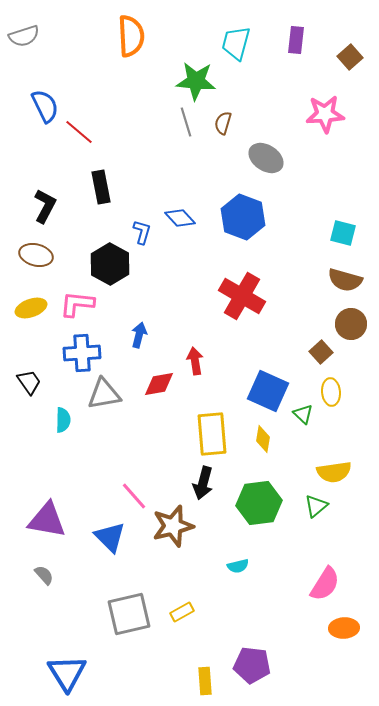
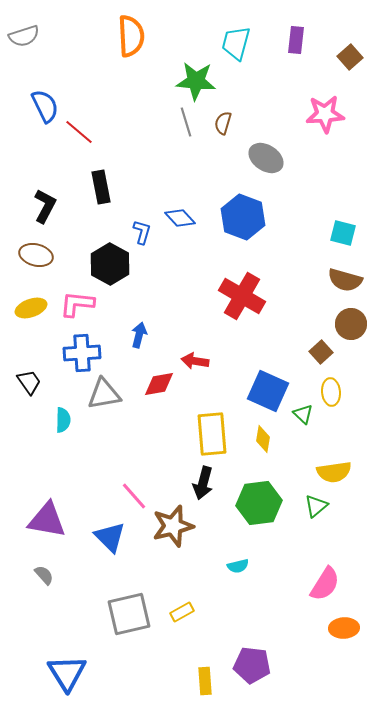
red arrow at (195, 361): rotated 72 degrees counterclockwise
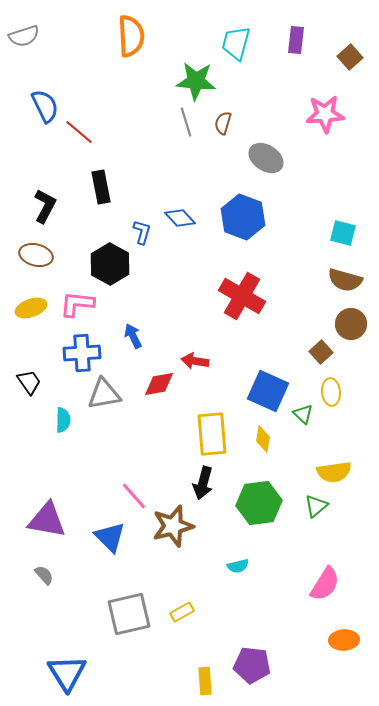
blue arrow at (139, 335): moved 6 px left, 1 px down; rotated 40 degrees counterclockwise
orange ellipse at (344, 628): moved 12 px down
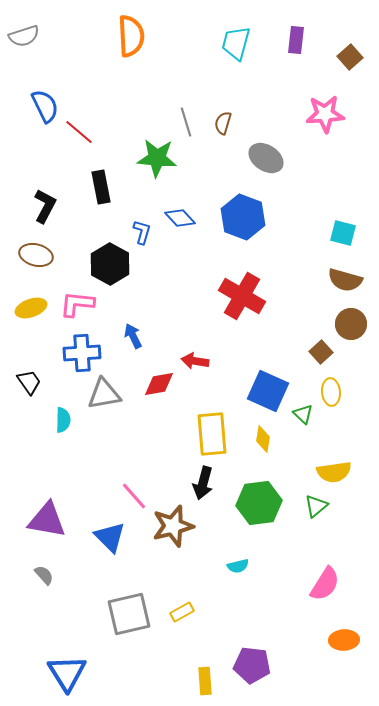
green star at (196, 81): moved 39 px left, 77 px down
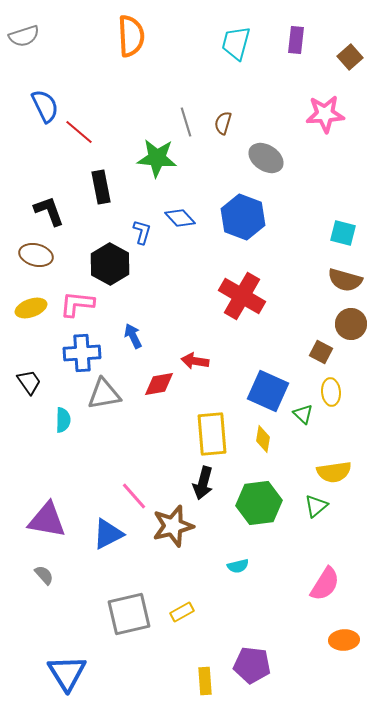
black L-shape at (45, 206): moved 4 px right, 5 px down; rotated 48 degrees counterclockwise
brown square at (321, 352): rotated 20 degrees counterclockwise
blue triangle at (110, 537): moved 2 px left, 3 px up; rotated 48 degrees clockwise
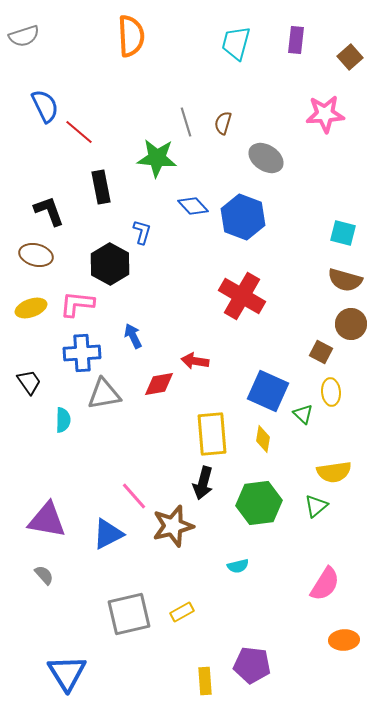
blue diamond at (180, 218): moved 13 px right, 12 px up
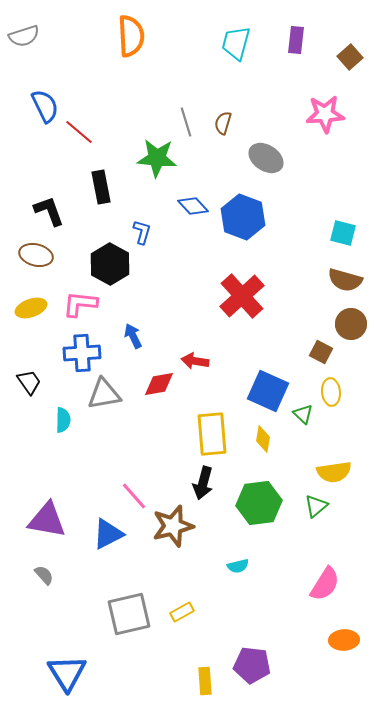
red cross at (242, 296): rotated 18 degrees clockwise
pink L-shape at (77, 304): moved 3 px right
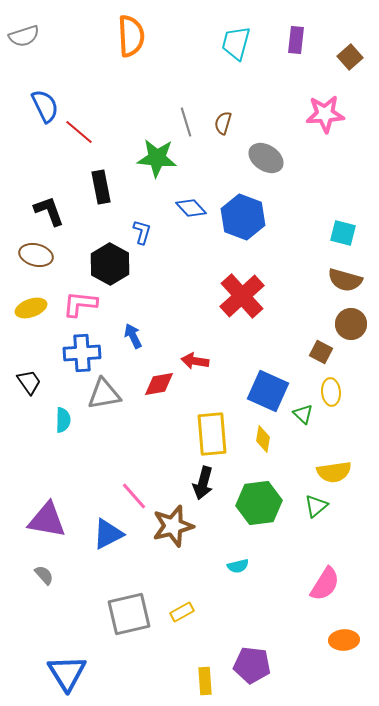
blue diamond at (193, 206): moved 2 px left, 2 px down
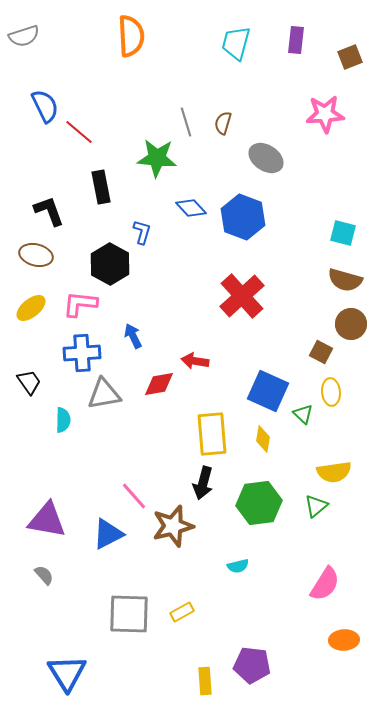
brown square at (350, 57): rotated 20 degrees clockwise
yellow ellipse at (31, 308): rotated 20 degrees counterclockwise
gray square at (129, 614): rotated 15 degrees clockwise
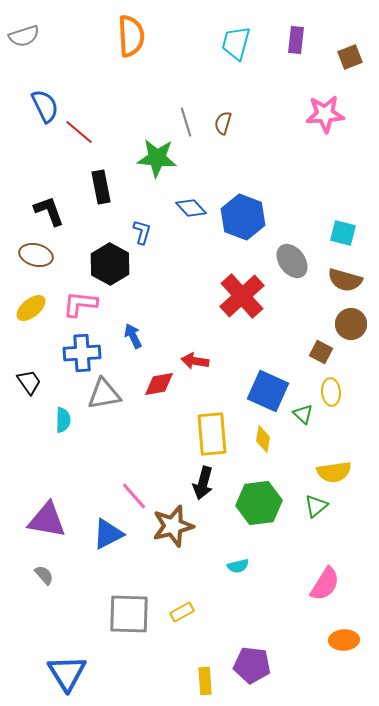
gray ellipse at (266, 158): moved 26 px right, 103 px down; rotated 20 degrees clockwise
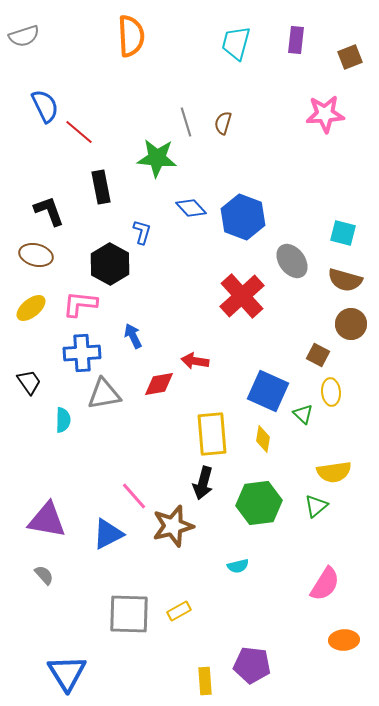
brown square at (321, 352): moved 3 px left, 3 px down
yellow rectangle at (182, 612): moved 3 px left, 1 px up
